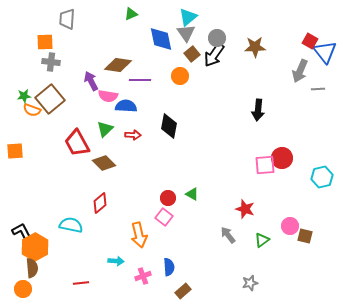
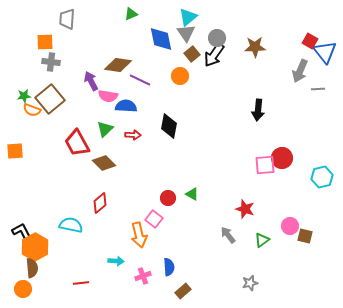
purple line at (140, 80): rotated 25 degrees clockwise
pink square at (164, 217): moved 10 px left, 2 px down
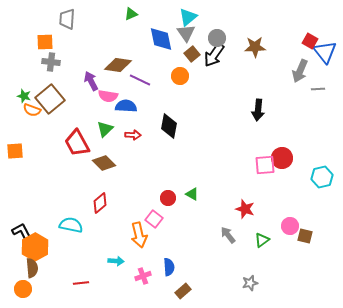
green star at (24, 96): rotated 24 degrees clockwise
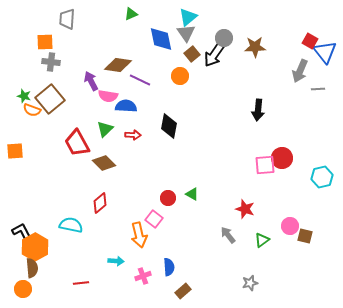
gray circle at (217, 38): moved 7 px right
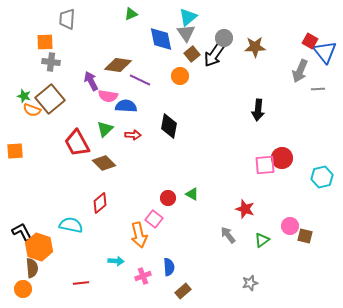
orange hexagon at (35, 247): moved 4 px right; rotated 12 degrees counterclockwise
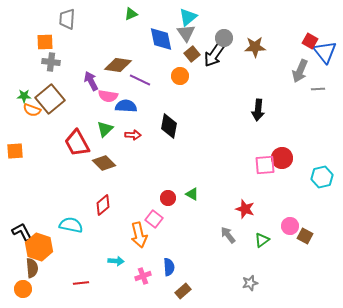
green star at (24, 96): rotated 16 degrees counterclockwise
red diamond at (100, 203): moved 3 px right, 2 px down
brown square at (305, 236): rotated 14 degrees clockwise
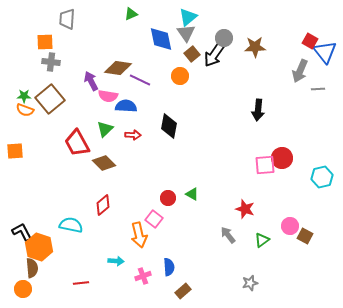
brown diamond at (118, 65): moved 3 px down
orange semicircle at (32, 110): moved 7 px left
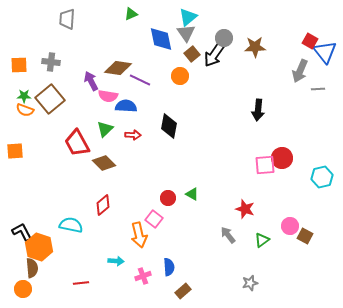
orange square at (45, 42): moved 26 px left, 23 px down
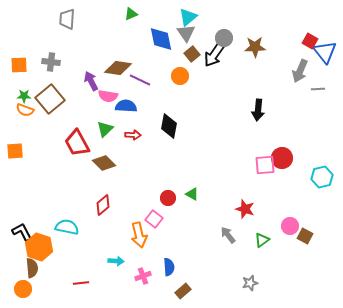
cyan semicircle at (71, 225): moved 4 px left, 2 px down
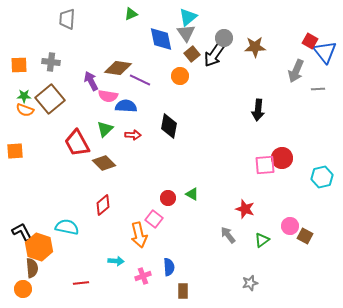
gray arrow at (300, 71): moved 4 px left
brown rectangle at (183, 291): rotated 49 degrees counterclockwise
